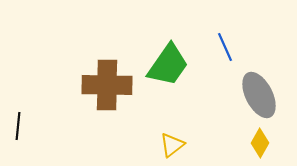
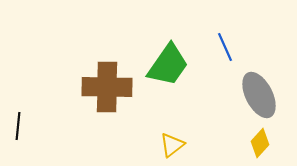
brown cross: moved 2 px down
yellow diamond: rotated 12 degrees clockwise
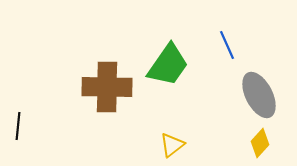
blue line: moved 2 px right, 2 px up
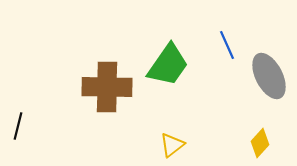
gray ellipse: moved 10 px right, 19 px up
black line: rotated 8 degrees clockwise
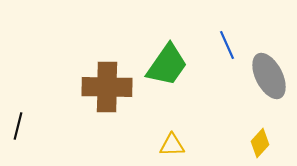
green trapezoid: moved 1 px left
yellow triangle: rotated 36 degrees clockwise
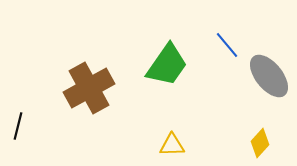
blue line: rotated 16 degrees counterclockwise
gray ellipse: rotated 12 degrees counterclockwise
brown cross: moved 18 px left, 1 px down; rotated 30 degrees counterclockwise
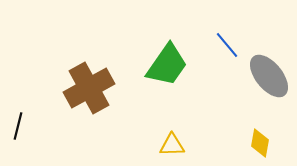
yellow diamond: rotated 32 degrees counterclockwise
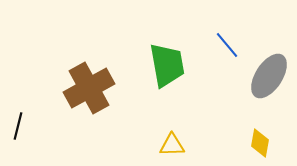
green trapezoid: rotated 45 degrees counterclockwise
gray ellipse: rotated 72 degrees clockwise
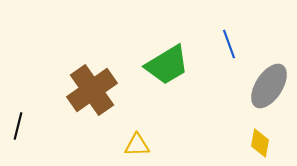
blue line: moved 2 px right, 1 px up; rotated 20 degrees clockwise
green trapezoid: rotated 69 degrees clockwise
gray ellipse: moved 10 px down
brown cross: moved 3 px right, 2 px down; rotated 6 degrees counterclockwise
yellow triangle: moved 35 px left
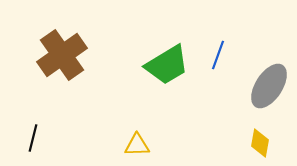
blue line: moved 11 px left, 11 px down; rotated 40 degrees clockwise
brown cross: moved 30 px left, 35 px up
black line: moved 15 px right, 12 px down
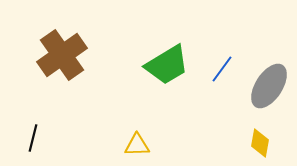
blue line: moved 4 px right, 14 px down; rotated 16 degrees clockwise
